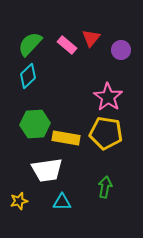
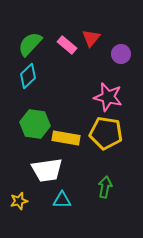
purple circle: moved 4 px down
pink star: rotated 20 degrees counterclockwise
green hexagon: rotated 12 degrees clockwise
cyan triangle: moved 2 px up
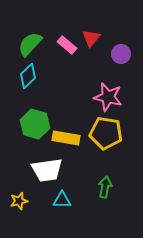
green hexagon: rotated 8 degrees clockwise
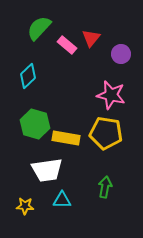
green semicircle: moved 9 px right, 16 px up
pink star: moved 3 px right, 2 px up
yellow star: moved 6 px right, 5 px down; rotated 18 degrees clockwise
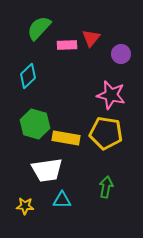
pink rectangle: rotated 42 degrees counterclockwise
green arrow: moved 1 px right
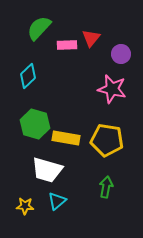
pink star: moved 1 px right, 6 px up
yellow pentagon: moved 1 px right, 7 px down
white trapezoid: rotated 24 degrees clockwise
cyan triangle: moved 5 px left, 1 px down; rotated 42 degrees counterclockwise
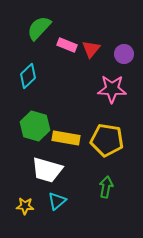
red triangle: moved 11 px down
pink rectangle: rotated 24 degrees clockwise
purple circle: moved 3 px right
pink star: rotated 12 degrees counterclockwise
green hexagon: moved 2 px down
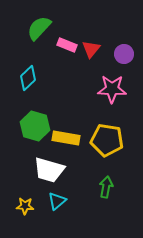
cyan diamond: moved 2 px down
white trapezoid: moved 2 px right
